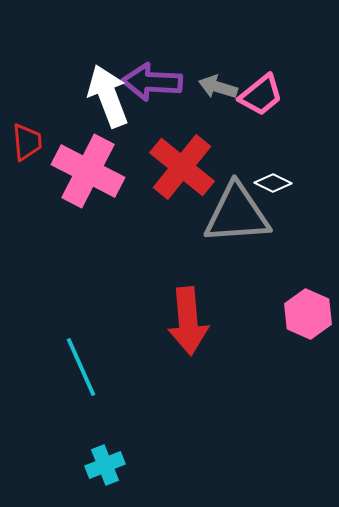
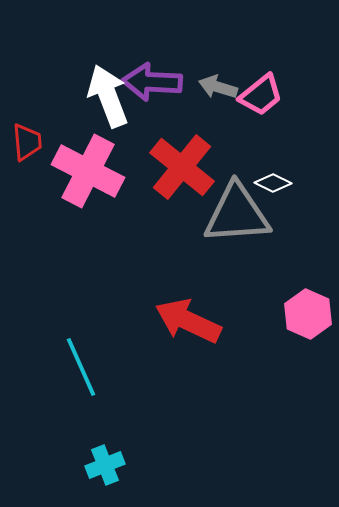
red arrow: rotated 120 degrees clockwise
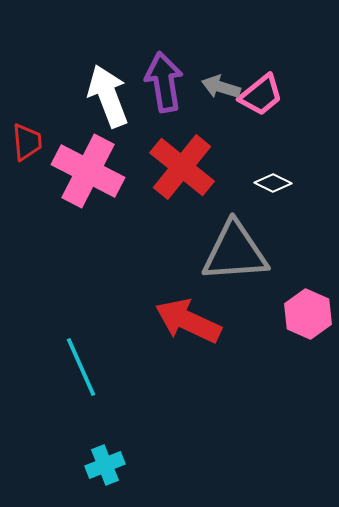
purple arrow: moved 12 px right; rotated 78 degrees clockwise
gray arrow: moved 3 px right
gray triangle: moved 2 px left, 38 px down
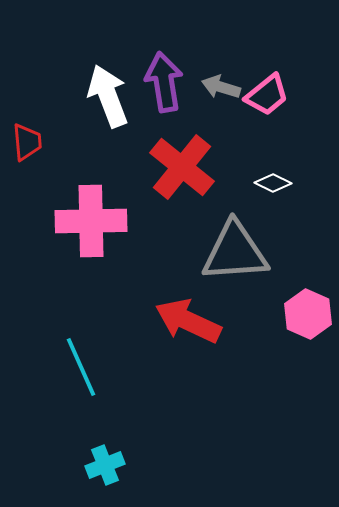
pink trapezoid: moved 6 px right
pink cross: moved 3 px right, 50 px down; rotated 28 degrees counterclockwise
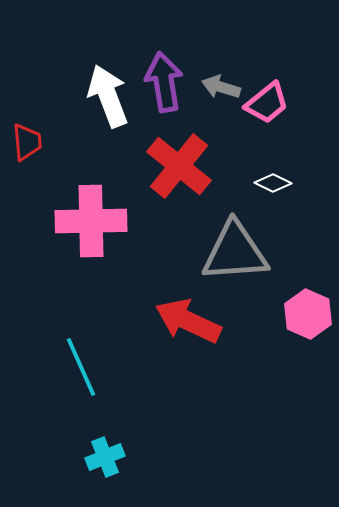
pink trapezoid: moved 8 px down
red cross: moved 3 px left, 1 px up
cyan cross: moved 8 px up
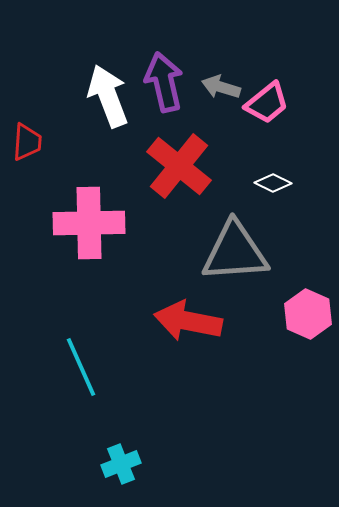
purple arrow: rotated 4 degrees counterclockwise
red trapezoid: rotated 9 degrees clockwise
pink cross: moved 2 px left, 2 px down
red arrow: rotated 14 degrees counterclockwise
cyan cross: moved 16 px right, 7 px down
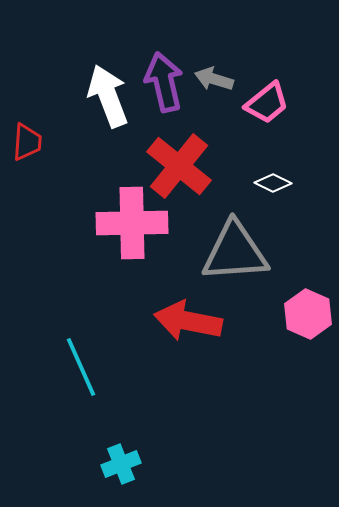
gray arrow: moved 7 px left, 8 px up
pink cross: moved 43 px right
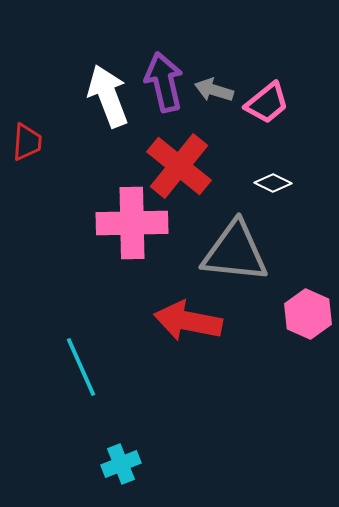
gray arrow: moved 11 px down
gray triangle: rotated 10 degrees clockwise
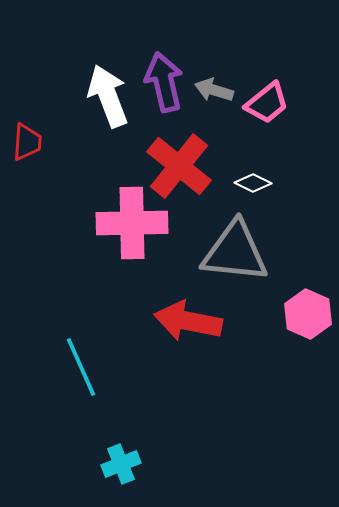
white diamond: moved 20 px left
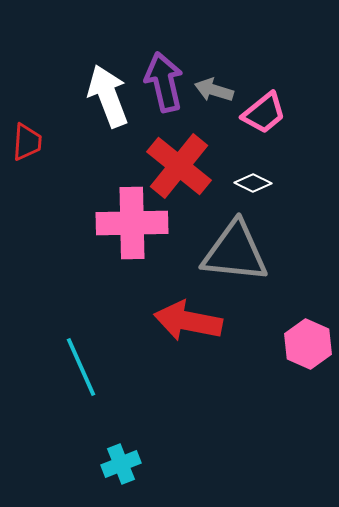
pink trapezoid: moved 3 px left, 10 px down
pink hexagon: moved 30 px down
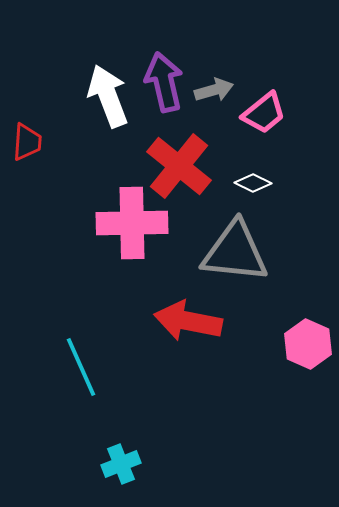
gray arrow: rotated 147 degrees clockwise
